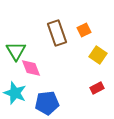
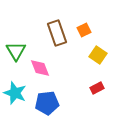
pink diamond: moved 9 px right
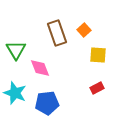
orange square: rotated 16 degrees counterclockwise
green triangle: moved 1 px up
yellow square: rotated 30 degrees counterclockwise
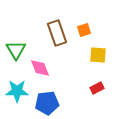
orange square: rotated 24 degrees clockwise
cyan star: moved 2 px right, 2 px up; rotated 20 degrees counterclockwise
